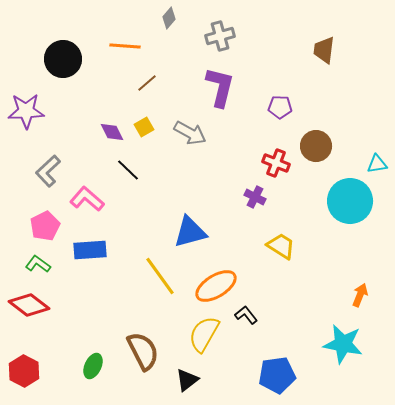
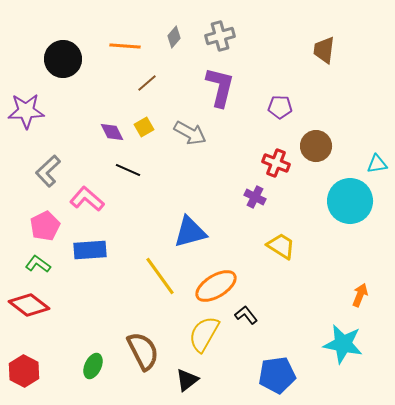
gray diamond: moved 5 px right, 19 px down
black line: rotated 20 degrees counterclockwise
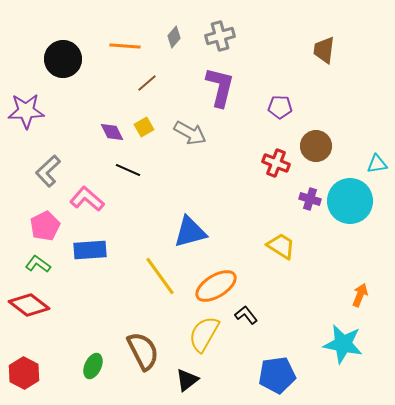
purple cross: moved 55 px right, 2 px down; rotated 10 degrees counterclockwise
red hexagon: moved 2 px down
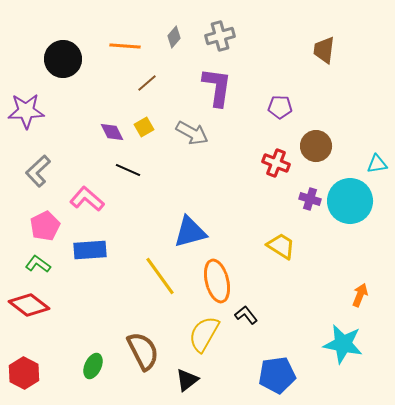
purple L-shape: moved 3 px left; rotated 6 degrees counterclockwise
gray arrow: moved 2 px right
gray L-shape: moved 10 px left
orange ellipse: moved 1 px right, 5 px up; rotated 72 degrees counterclockwise
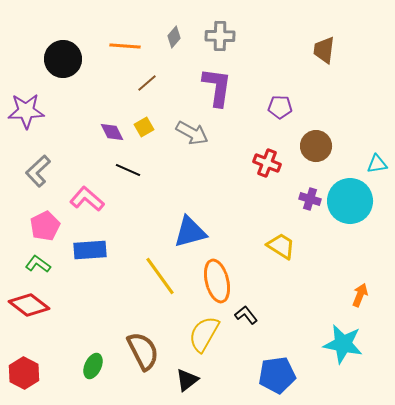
gray cross: rotated 16 degrees clockwise
red cross: moved 9 px left
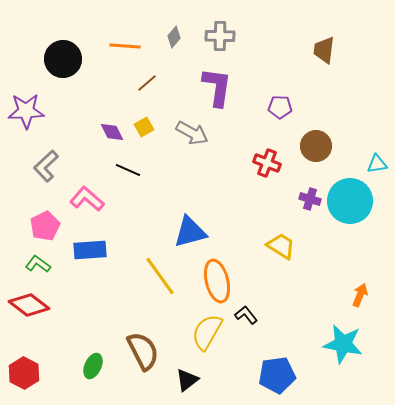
gray L-shape: moved 8 px right, 5 px up
yellow semicircle: moved 3 px right, 2 px up
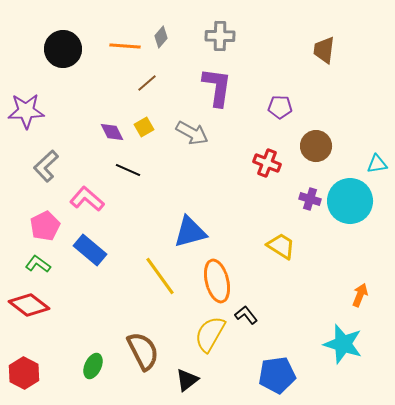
gray diamond: moved 13 px left
black circle: moved 10 px up
blue rectangle: rotated 44 degrees clockwise
yellow semicircle: moved 3 px right, 2 px down
cyan star: rotated 6 degrees clockwise
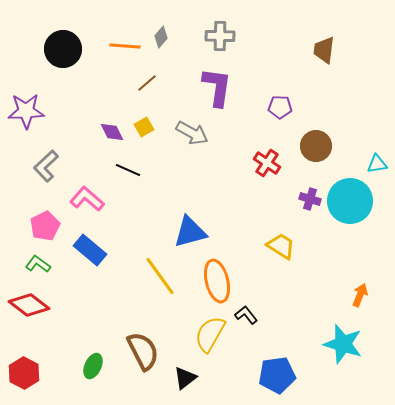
red cross: rotated 12 degrees clockwise
black triangle: moved 2 px left, 2 px up
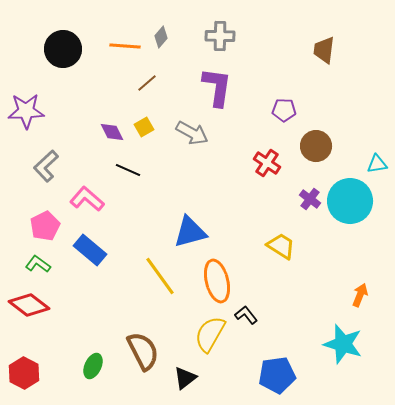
purple pentagon: moved 4 px right, 3 px down
purple cross: rotated 20 degrees clockwise
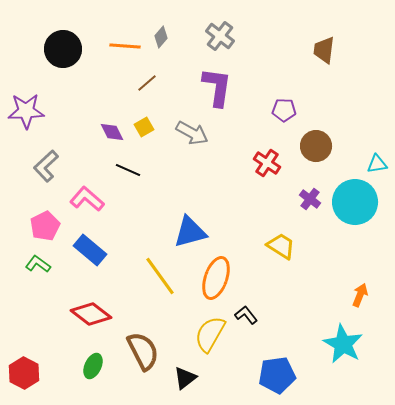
gray cross: rotated 36 degrees clockwise
cyan circle: moved 5 px right, 1 px down
orange ellipse: moved 1 px left, 3 px up; rotated 33 degrees clockwise
red diamond: moved 62 px right, 9 px down
cyan star: rotated 12 degrees clockwise
